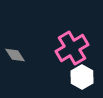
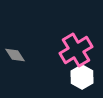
pink cross: moved 4 px right, 2 px down
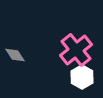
pink cross: rotated 8 degrees counterclockwise
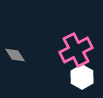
pink cross: rotated 12 degrees clockwise
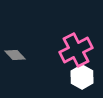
gray diamond: rotated 10 degrees counterclockwise
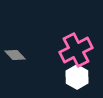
white hexagon: moved 5 px left
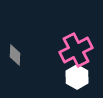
gray diamond: rotated 45 degrees clockwise
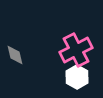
gray diamond: rotated 15 degrees counterclockwise
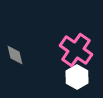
pink cross: rotated 28 degrees counterclockwise
